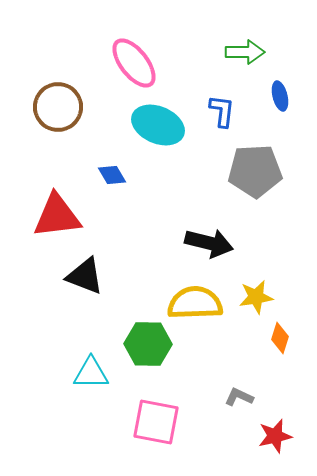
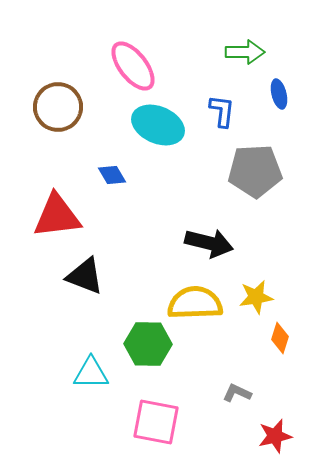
pink ellipse: moved 1 px left, 3 px down
blue ellipse: moved 1 px left, 2 px up
gray L-shape: moved 2 px left, 4 px up
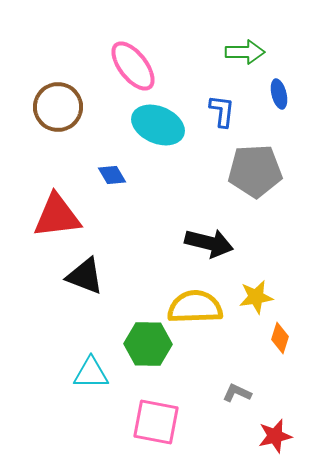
yellow semicircle: moved 4 px down
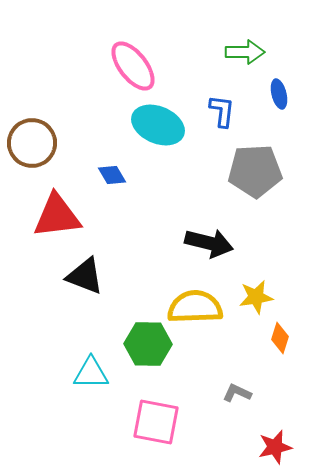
brown circle: moved 26 px left, 36 px down
red star: moved 11 px down
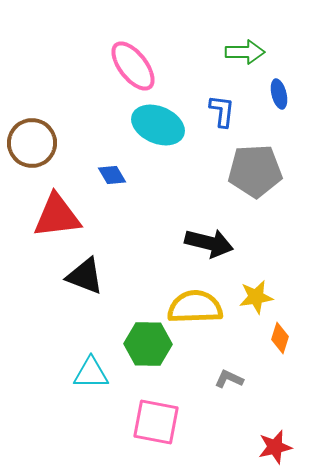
gray L-shape: moved 8 px left, 14 px up
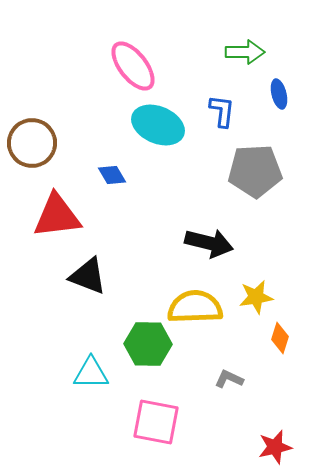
black triangle: moved 3 px right
